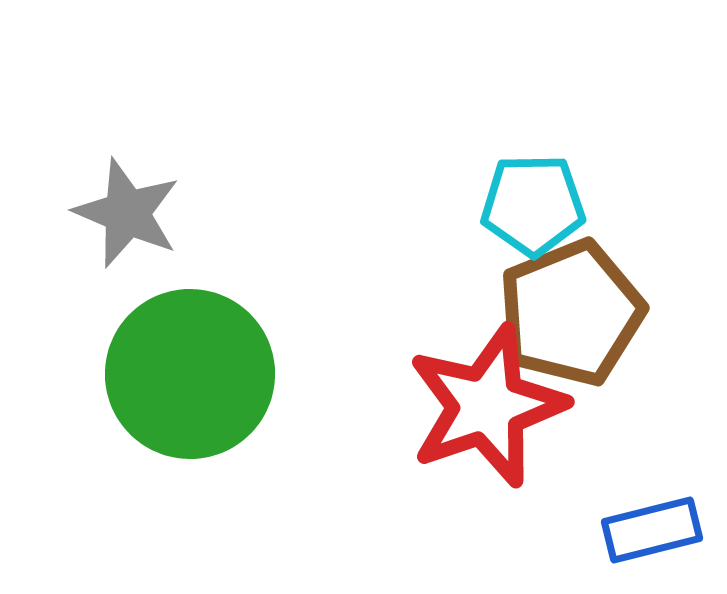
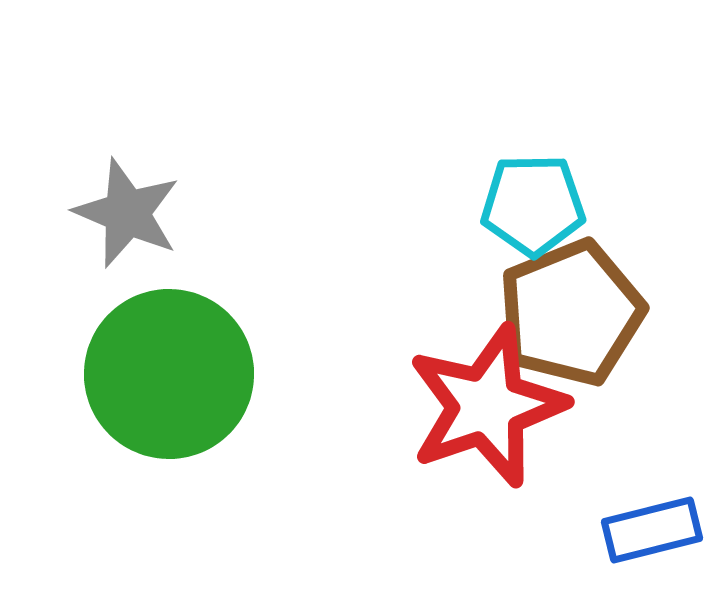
green circle: moved 21 px left
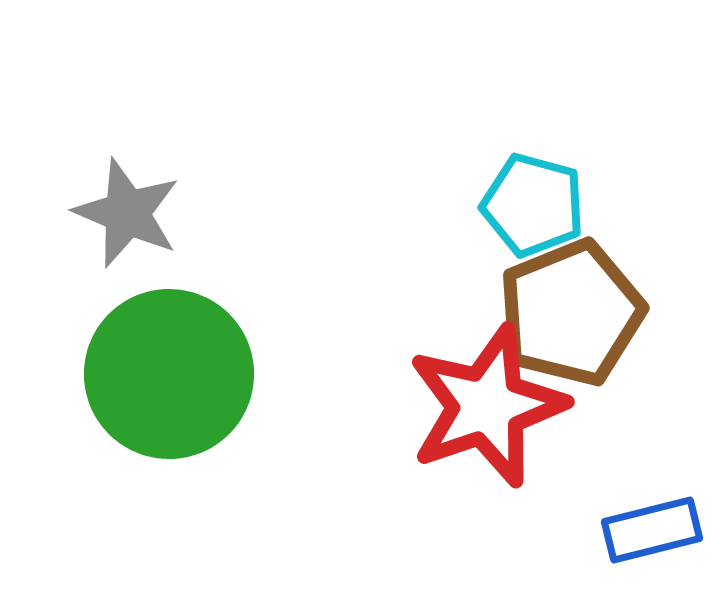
cyan pentagon: rotated 16 degrees clockwise
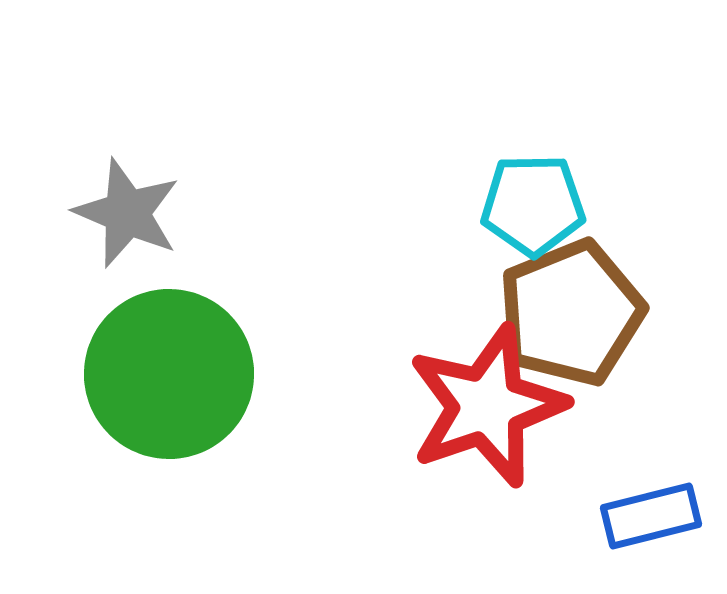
cyan pentagon: rotated 16 degrees counterclockwise
blue rectangle: moved 1 px left, 14 px up
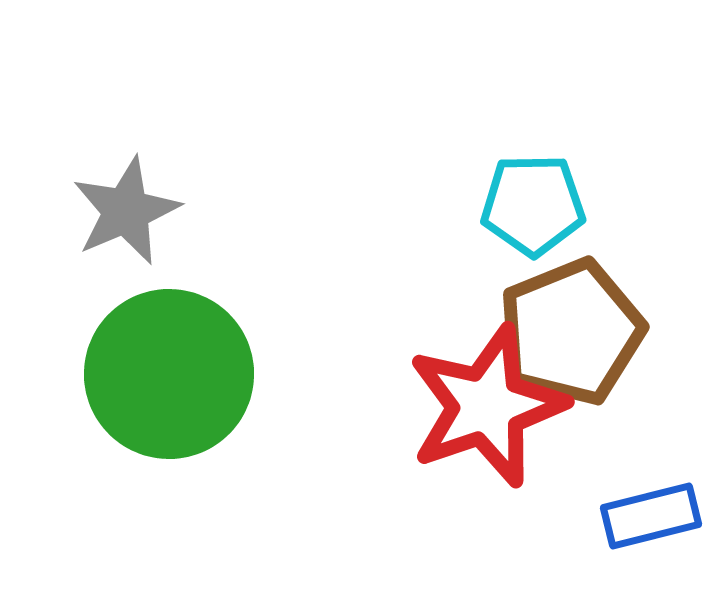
gray star: moved 1 px left, 2 px up; rotated 26 degrees clockwise
brown pentagon: moved 19 px down
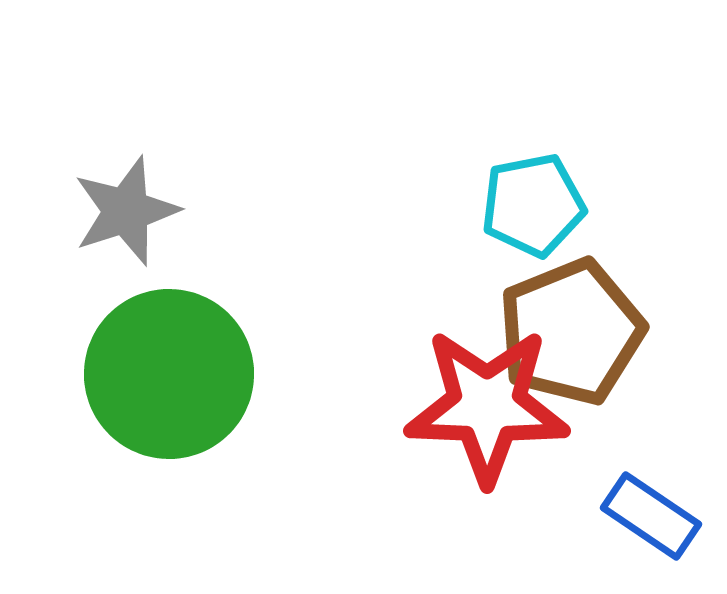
cyan pentagon: rotated 10 degrees counterclockwise
gray star: rotated 5 degrees clockwise
red star: rotated 21 degrees clockwise
blue rectangle: rotated 48 degrees clockwise
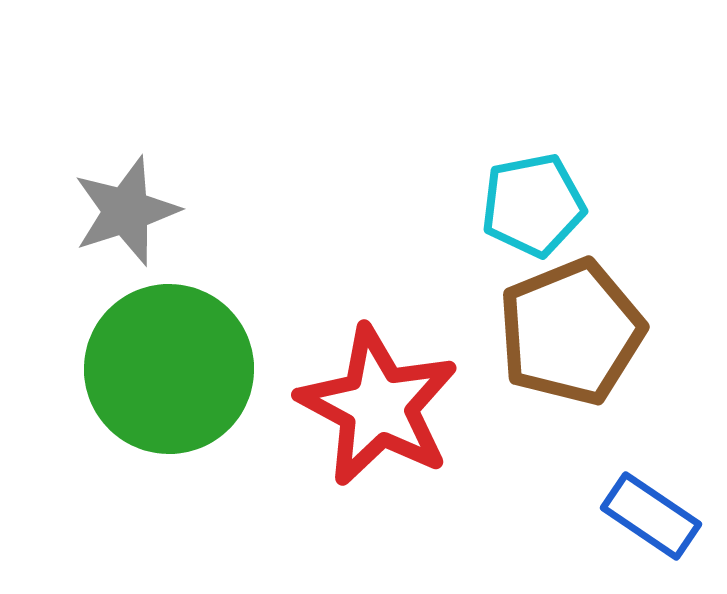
green circle: moved 5 px up
red star: moved 109 px left; rotated 26 degrees clockwise
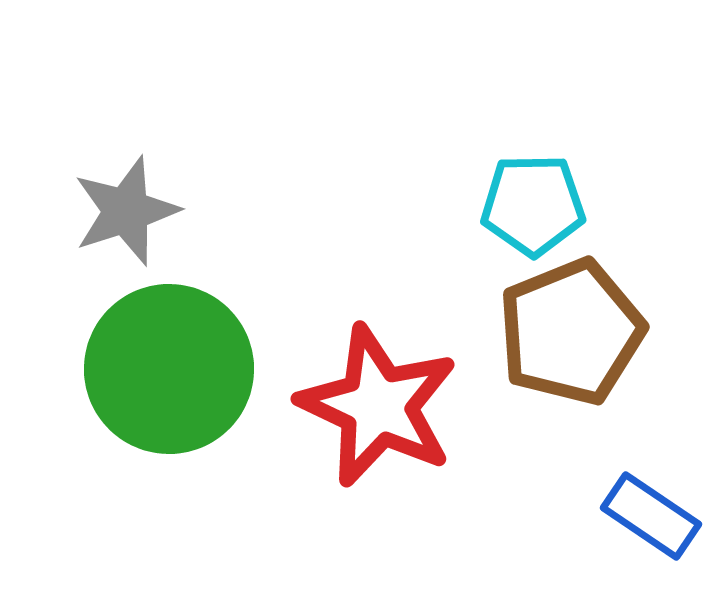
cyan pentagon: rotated 10 degrees clockwise
red star: rotated 3 degrees counterclockwise
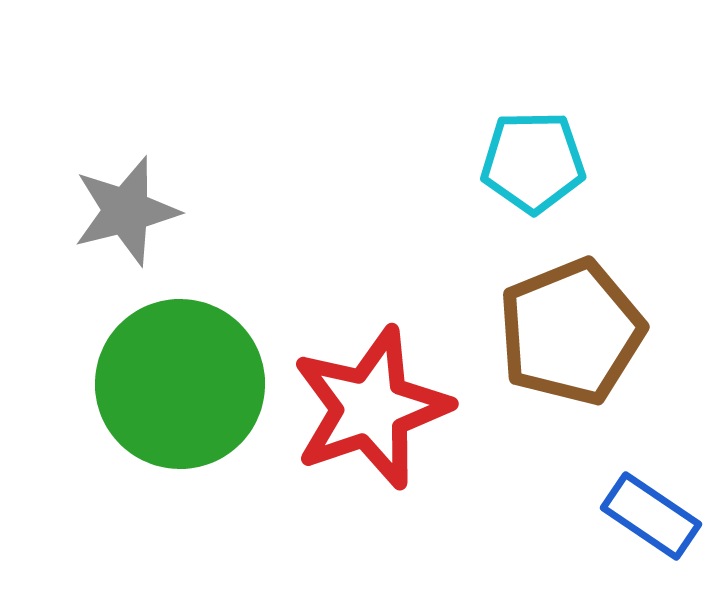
cyan pentagon: moved 43 px up
gray star: rotated 4 degrees clockwise
green circle: moved 11 px right, 15 px down
red star: moved 7 px left, 2 px down; rotated 28 degrees clockwise
